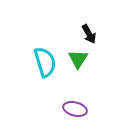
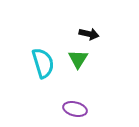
black arrow: rotated 48 degrees counterclockwise
cyan semicircle: moved 2 px left, 1 px down
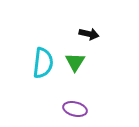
green triangle: moved 3 px left, 3 px down
cyan semicircle: rotated 24 degrees clockwise
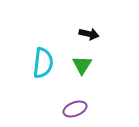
green triangle: moved 7 px right, 3 px down
purple ellipse: rotated 35 degrees counterclockwise
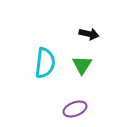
cyan semicircle: moved 2 px right
